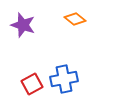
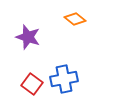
purple star: moved 5 px right, 12 px down
red square: rotated 25 degrees counterclockwise
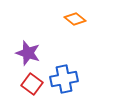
purple star: moved 16 px down
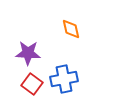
orange diamond: moved 4 px left, 10 px down; rotated 40 degrees clockwise
purple star: rotated 15 degrees counterclockwise
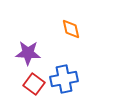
red square: moved 2 px right
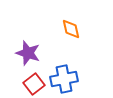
purple star: rotated 15 degrees clockwise
red square: rotated 15 degrees clockwise
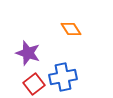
orange diamond: rotated 20 degrees counterclockwise
blue cross: moved 1 px left, 2 px up
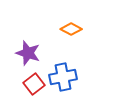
orange diamond: rotated 30 degrees counterclockwise
